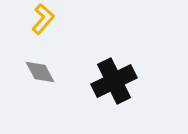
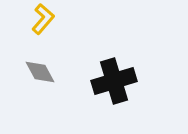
black cross: rotated 9 degrees clockwise
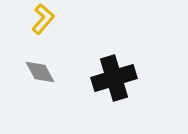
black cross: moved 3 px up
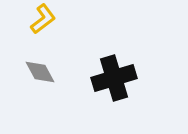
yellow L-shape: rotated 12 degrees clockwise
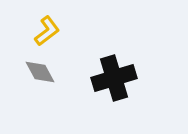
yellow L-shape: moved 4 px right, 12 px down
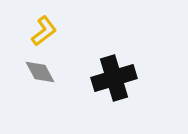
yellow L-shape: moved 3 px left
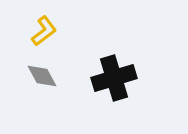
gray diamond: moved 2 px right, 4 px down
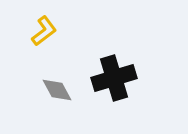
gray diamond: moved 15 px right, 14 px down
